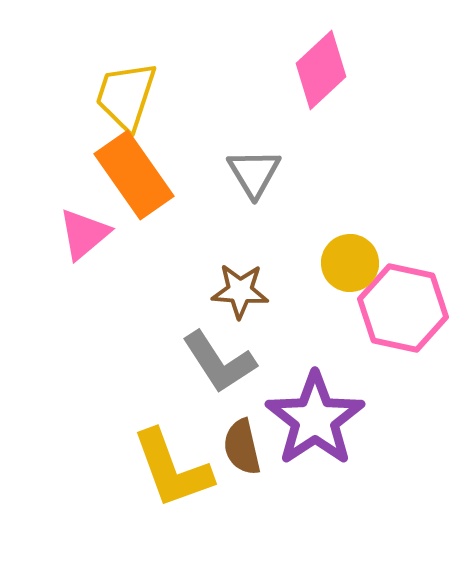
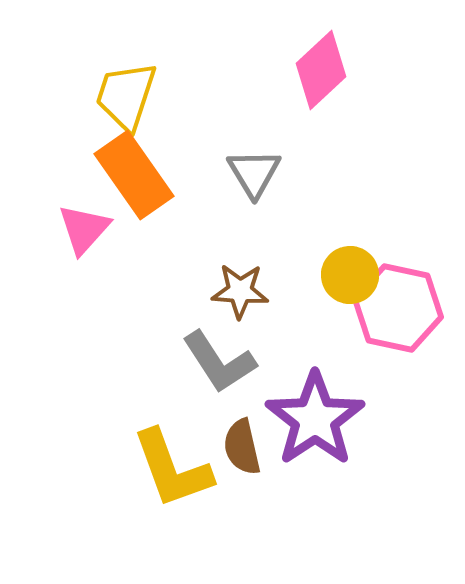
pink triangle: moved 5 px up; rotated 8 degrees counterclockwise
yellow circle: moved 12 px down
pink hexagon: moved 5 px left
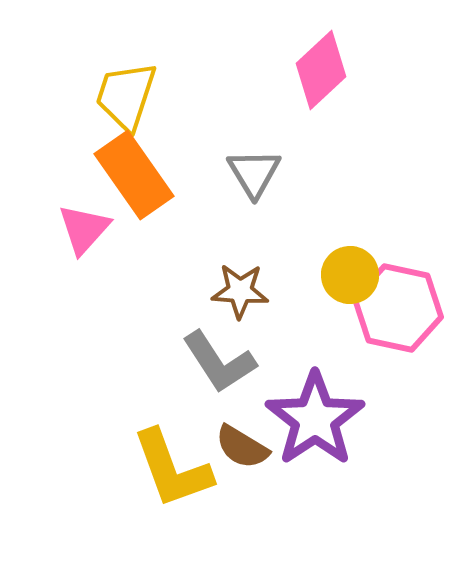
brown semicircle: rotated 46 degrees counterclockwise
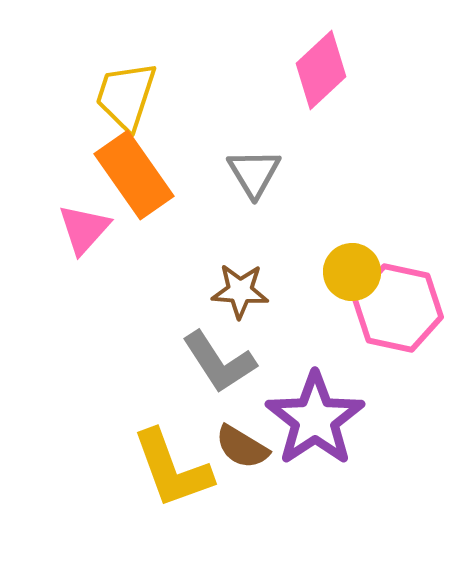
yellow circle: moved 2 px right, 3 px up
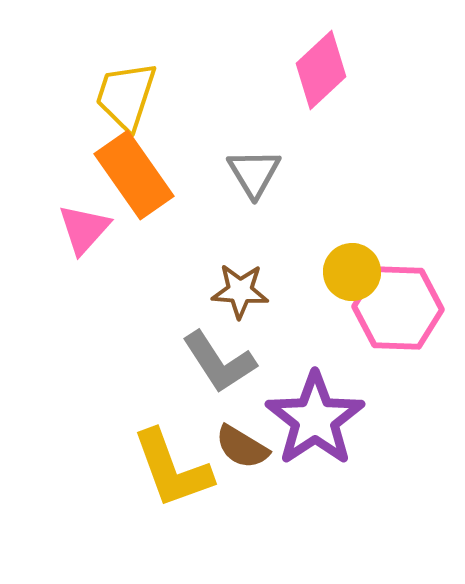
pink hexagon: rotated 10 degrees counterclockwise
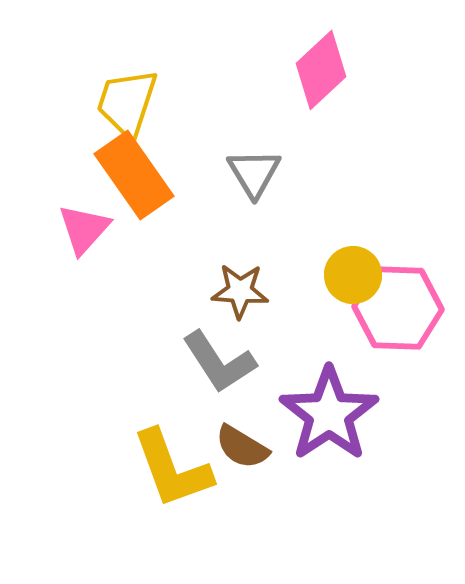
yellow trapezoid: moved 1 px right, 7 px down
yellow circle: moved 1 px right, 3 px down
purple star: moved 14 px right, 5 px up
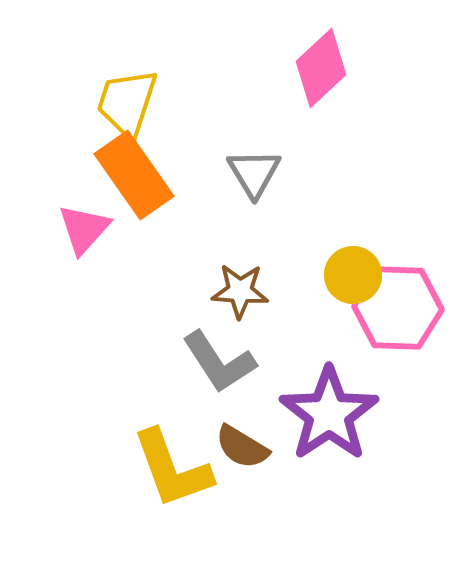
pink diamond: moved 2 px up
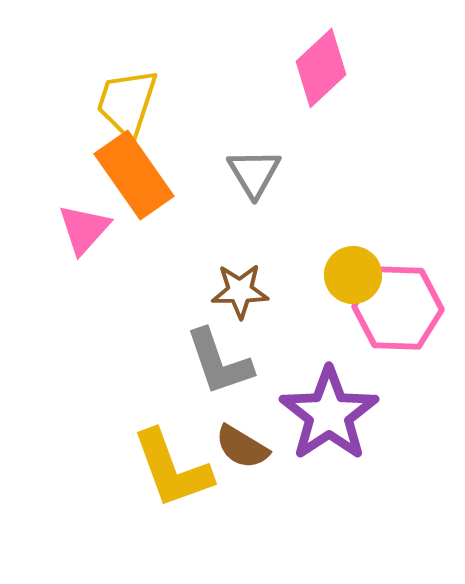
brown star: rotated 4 degrees counterclockwise
gray L-shape: rotated 14 degrees clockwise
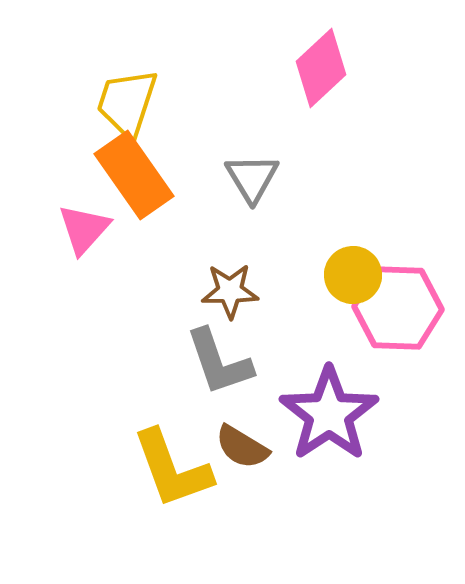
gray triangle: moved 2 px left, 5 px down
brown star: moved 10 px left
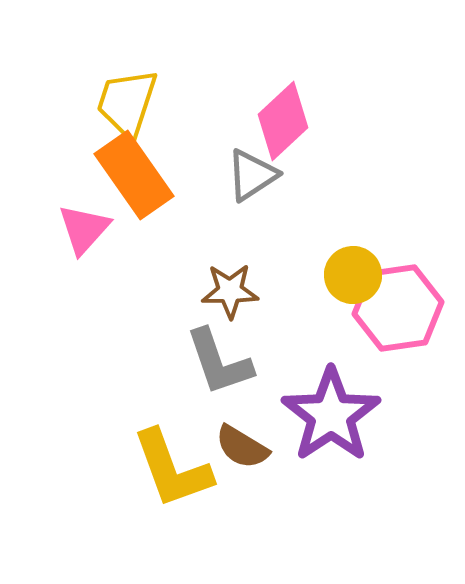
pink diamond: moved 38 px left, 53 px down
gray triangle: moved 3 px up; rotated 28 degrees clockwise
pink hexagon: rotated 10 degrees counterclockwise
purple star: moved 2 px right, 1 px down
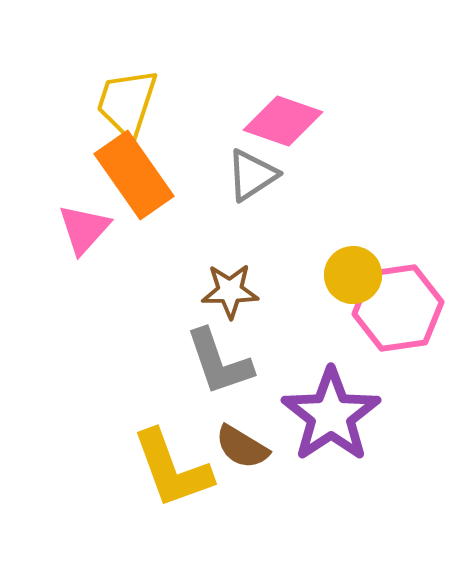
pink diamond: rotated 62 degrees clockwise
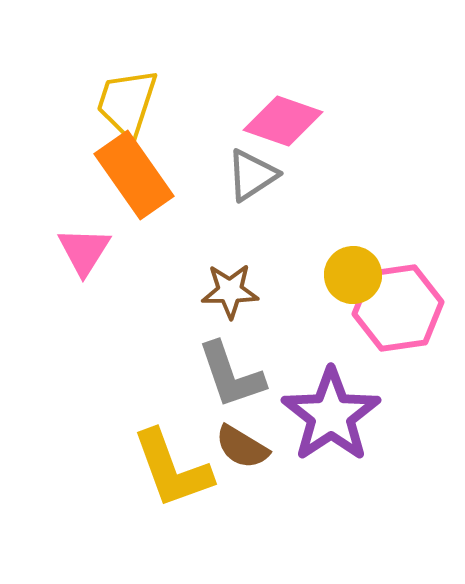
pink triangle: moved 22 px down; rotated 10 degrees counterclockwise
gray L-shape: moved 12 px right, 13 px down
